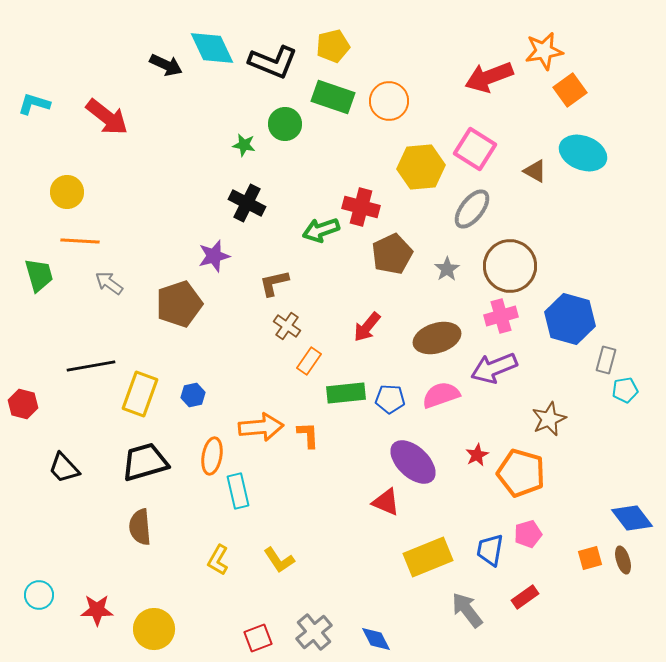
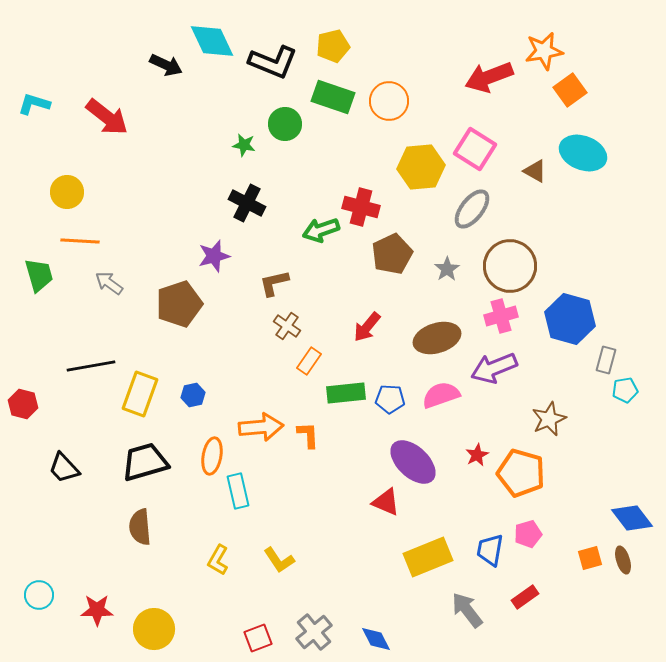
cyan diamond at (212, 48): moved 7 px up
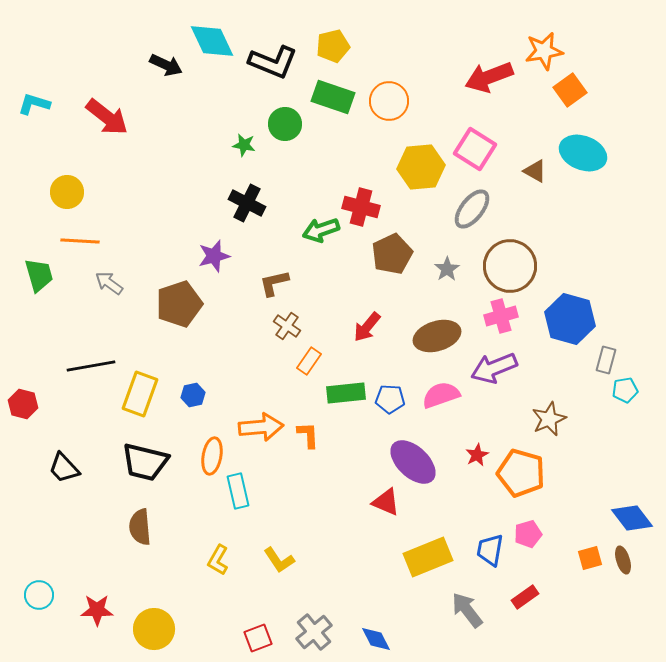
brown ellipse at (437, 338): moved 2 px up
black trapezoid at (145, 462): rotated 150 degrees counterclockwise
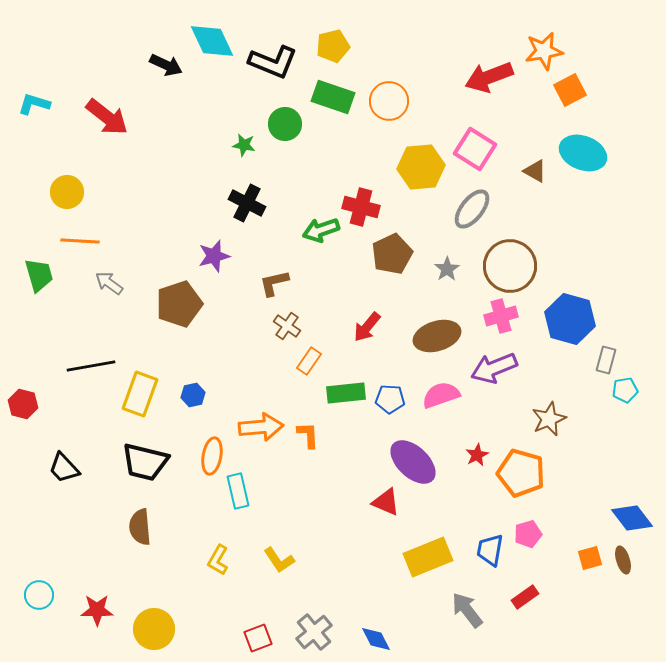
orange square at (570, 90): rotated 8 degrees clockwise
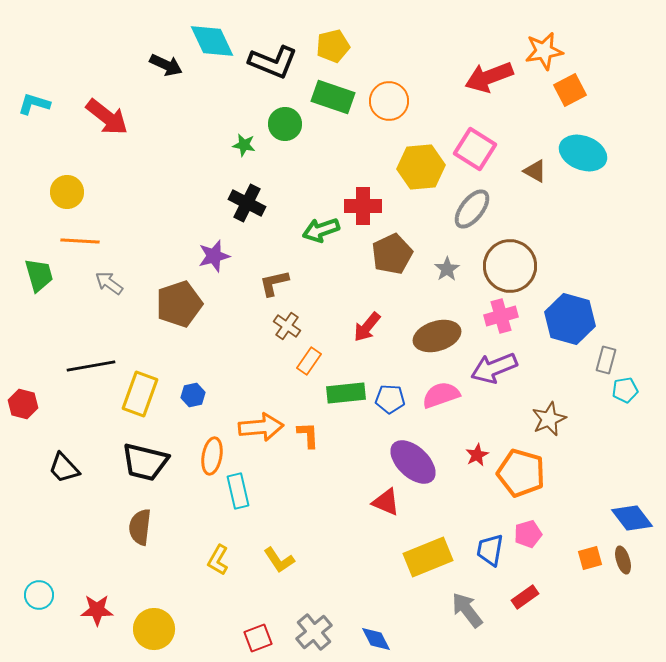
red cross at (361, 207): moved 2 px right, 1 px up; rotated 15 degrees counterclockwise
brown semicircle at (140, 527): rotated 12 degrees clockwise
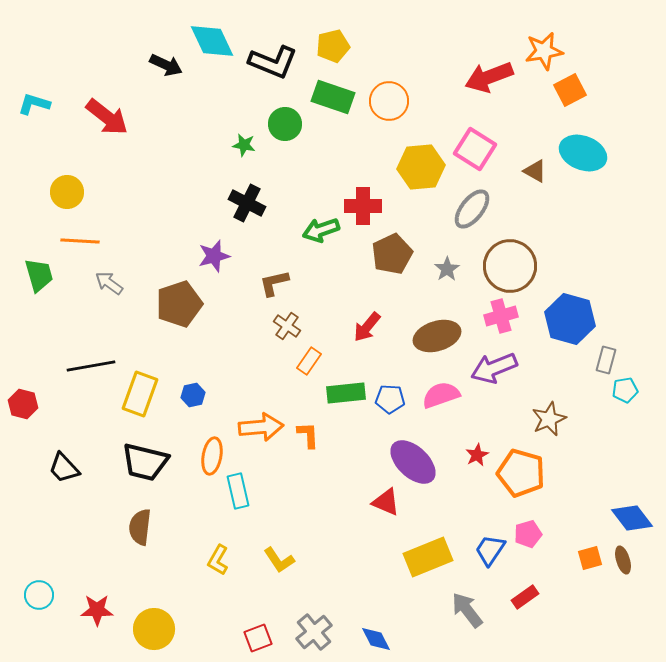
blue trapezoid at (490, 550): rotated 24 degrees clockwise
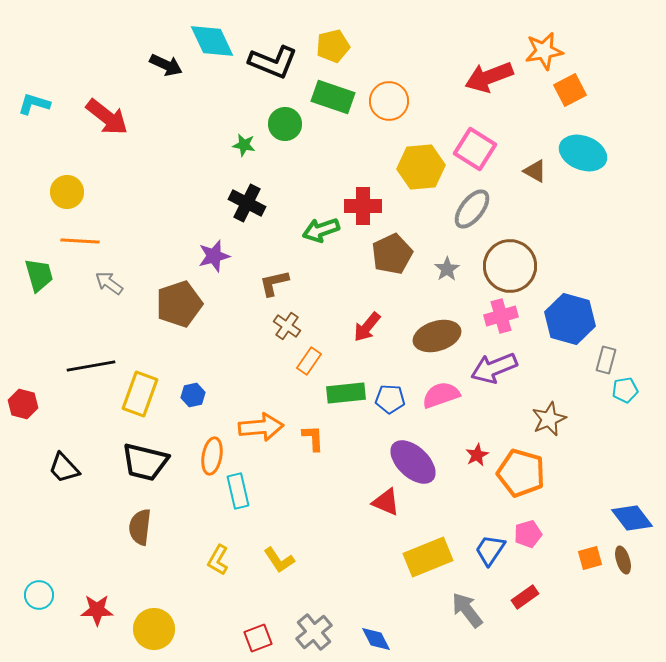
orange L-shape at (308, 435): moved 5 px right, 3 px down
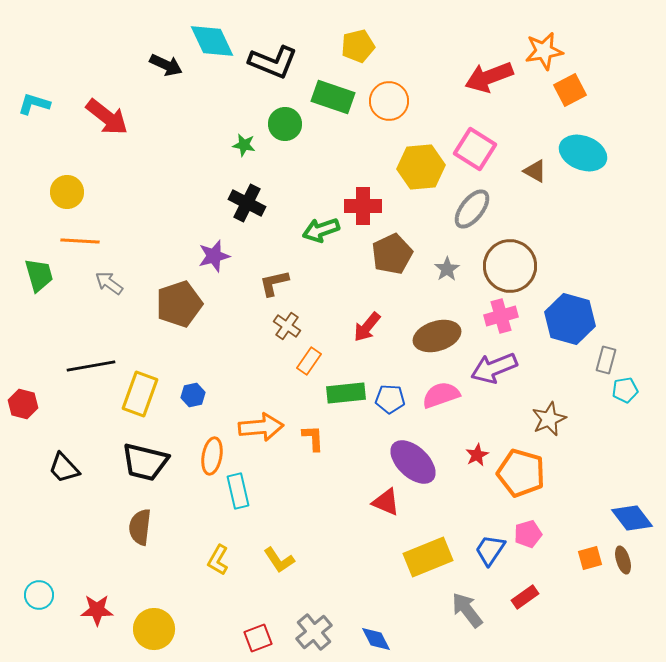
yellow pentagon at (333, 46): moved 25 px right
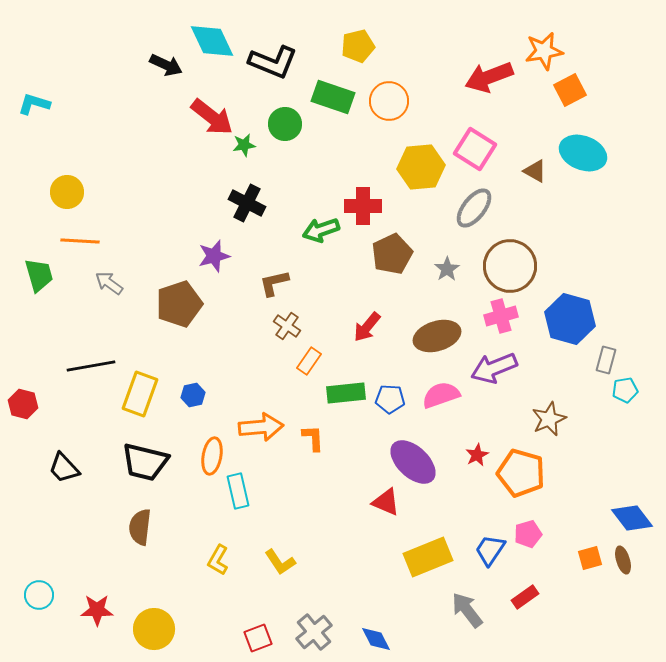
red arrow at (107, 117): moved 105 px right
green star at (244, 145): rotated 20 degrees counterclockwise
gray ellipse at (472, 209): moved 2 px right, 1 px up
yellow L-shape at (279, 560): moved 1 px right, 2 px down
